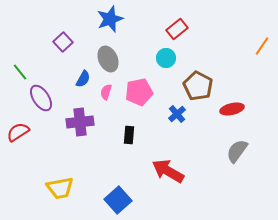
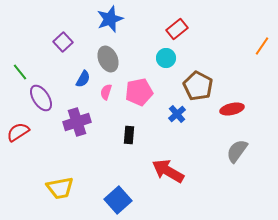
purple cross: moved 3 px left; rotated 12 degrees counterclockwise
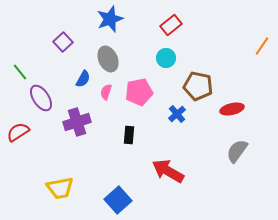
red rectangle: moved 6 px left, 4 px up
brown pentagon: rotated 16 degrees counterclockwise
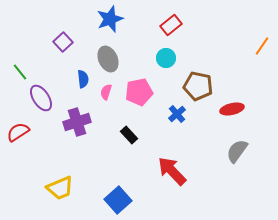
blue semicircle: rotated 36 degrees counterclockwise
black rectangle: rotated 48 degrees counterclockwise
red arrow: moved 4 px right; rotated 16 degrees clockwise
yellow trapezoid: rotated 12 degrees counterclockwise
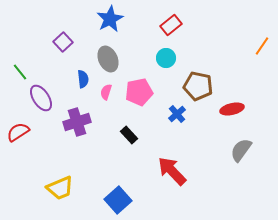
blue star: rotated 8 degrees counterclockwise
gray semicircle: moved 4 px right, 1 px up
